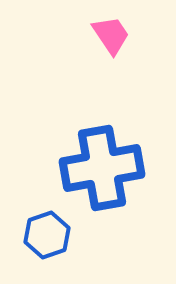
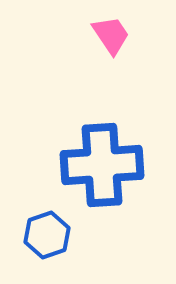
blue cross: moved 3 px up; rotated 6 degrees clockwise
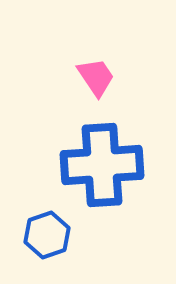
pink trapezoid: moved 15 px left, 42 px down
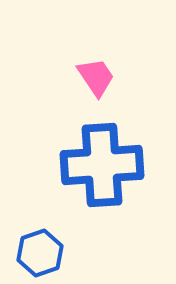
blue hexagon: moved 7 px left, 18 px down
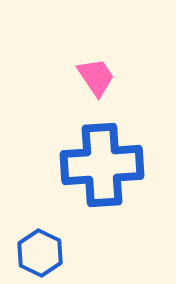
blue hexagon: rotated 15 degrees counterclockwise
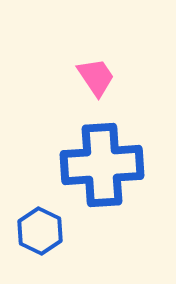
blue hexagon: moved 22 px up
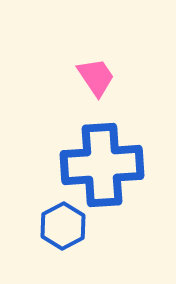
blue hexagon: moved 23 px right, 5 px up; rotated 6 degrees clockwise
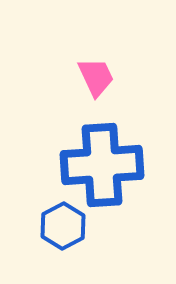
pink trapezoid: rotated 9 degrees clockwise
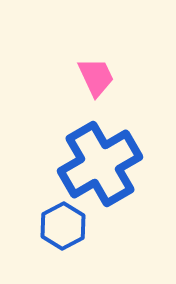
blue cross: moved 2 px left, 1 px up; rotated 26 degrees counterclockwise
